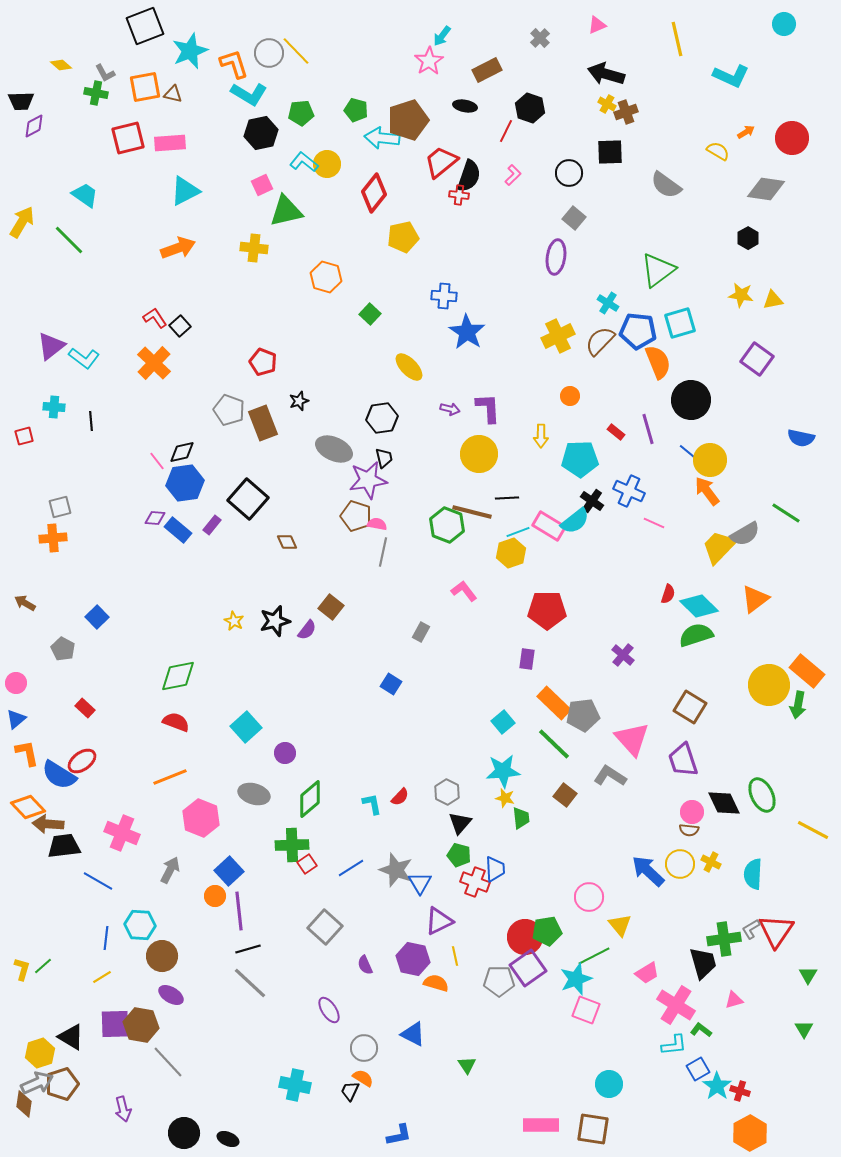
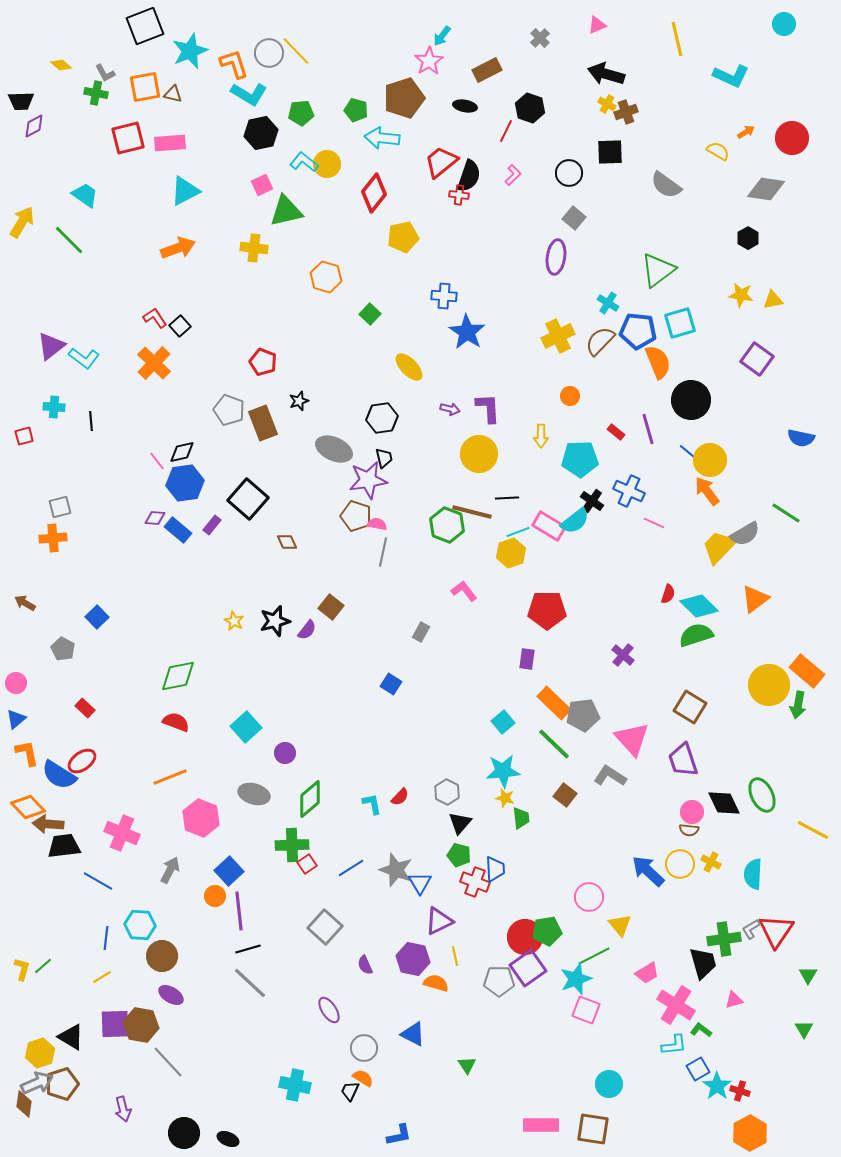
brown pentagon at (408, 120): moved 4 px left, 22 px up
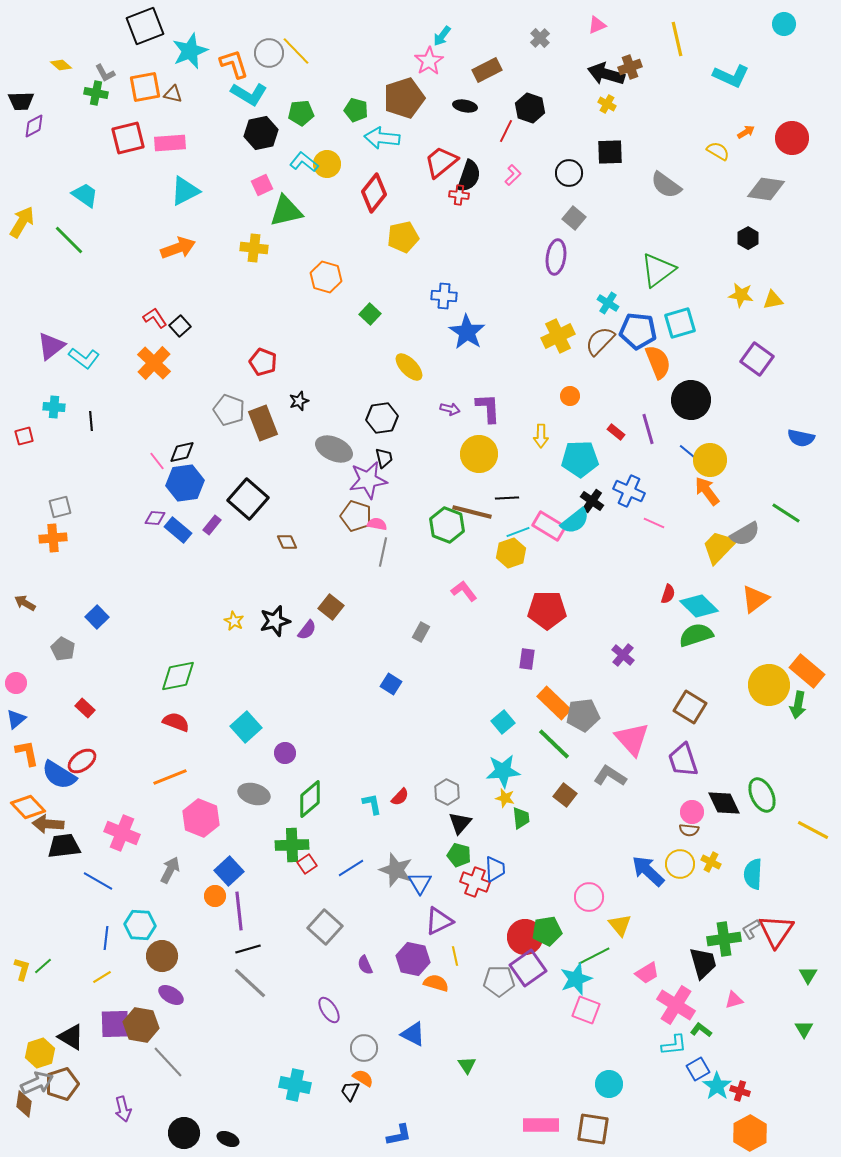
brown cross at (626, 112): moved 4 px right, 45 px up
